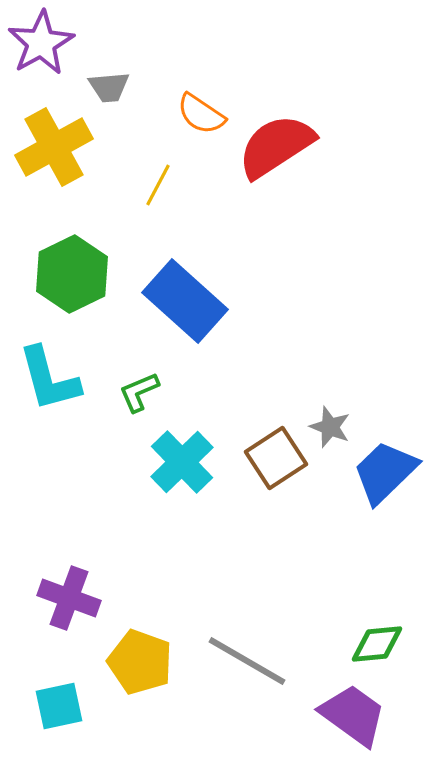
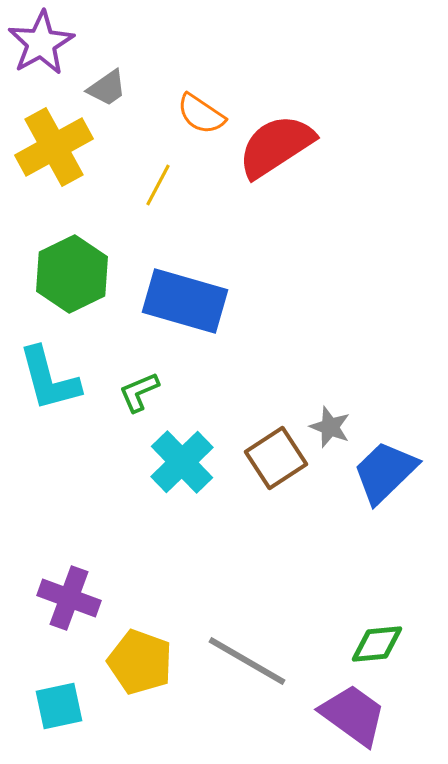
gray trapezoid: moved 2 px left, 1 px down; rotated 30 degrees counterclockwise
blue rectangle: rotated 26 degrees counterclockwise
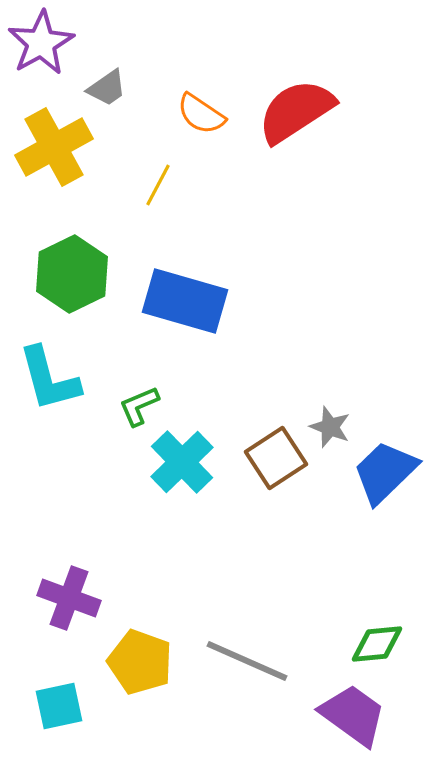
red semicircle: moved 20 px right, 35 px up
green L-shape: moved 14 px down
gray line: rotated 6 degrees counterclockwise
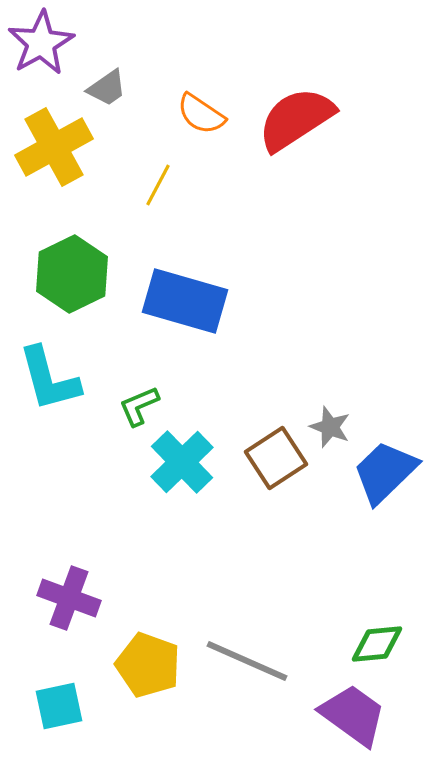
red semicircle: moved 8 px down
yellow pentagon: moved 8 px right, 3 px down
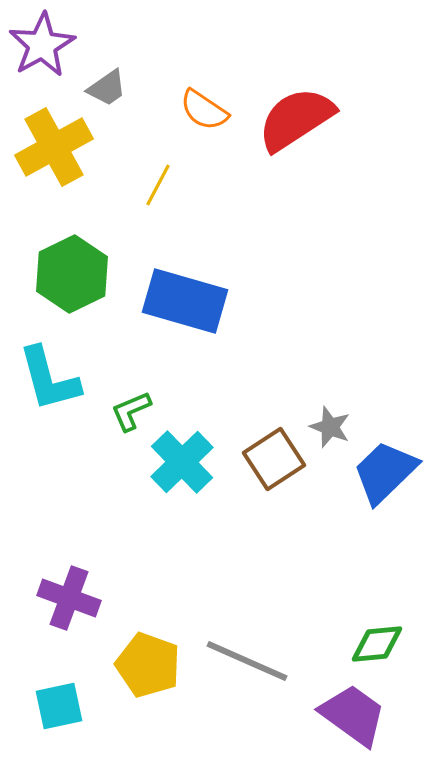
purple star: moved 1 px right, 2 px down
orange semicircle: moved 3 px right, 4 px up
green L-shape: moved 8 px left, 5 px down
brown square: moved 2 px left, 1 px down
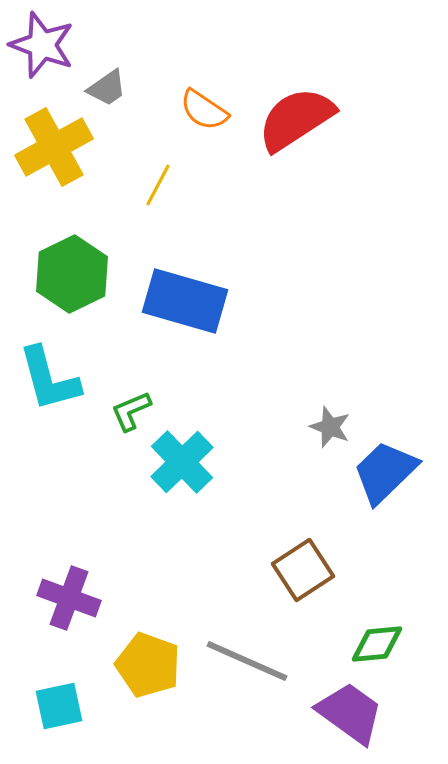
purple star: rotated 22 degrees counterclockwise
brown square: moved 29 px right, 111 px down
purple trapezoid: moved 3 px left, 2 px up
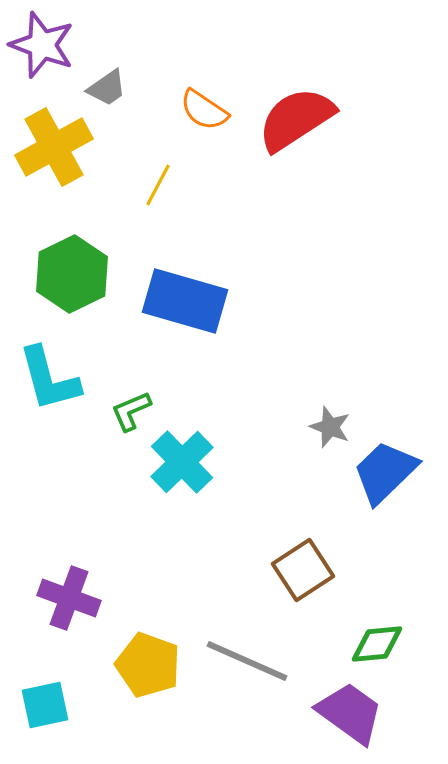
cyan square: moved 14 px left, 1 px up
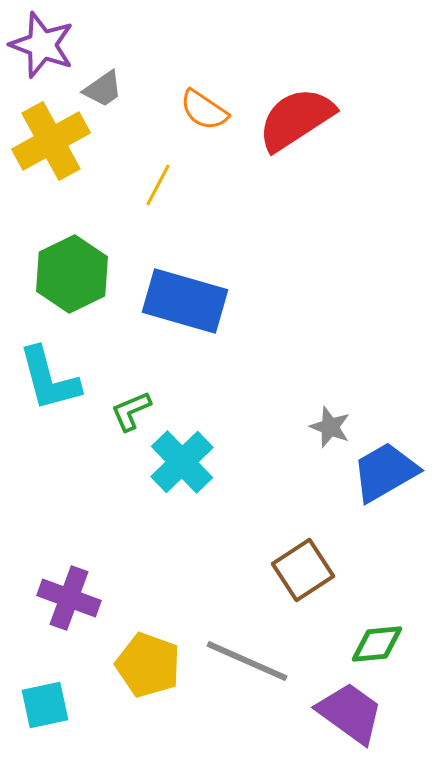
gray trapezoid: moved 4 px left, 1 px down
yellow cross: moved 3 px left, 6 px up
blue trapezoid: rotated 14 degrees clockwise
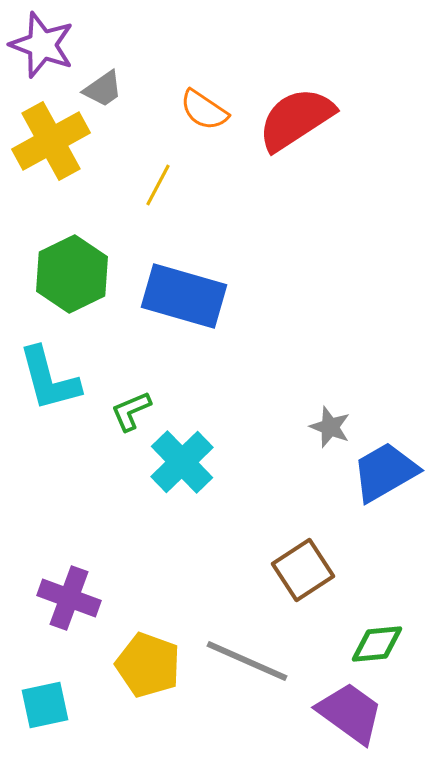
blue rectangle: moved 1 px left, 5 px up
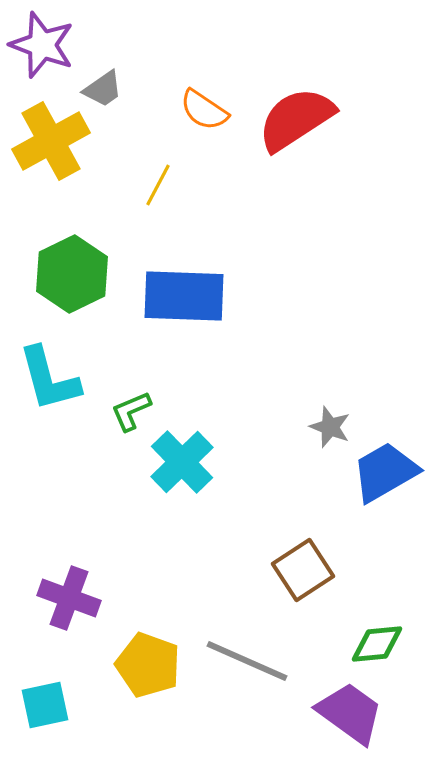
blue rectangle: rotated 14 degrees counterclockwise
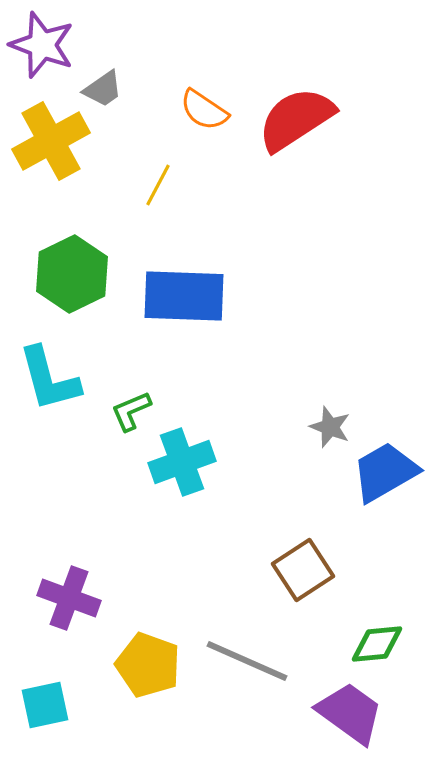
cyan cross: rotated 24 degrees clockwise
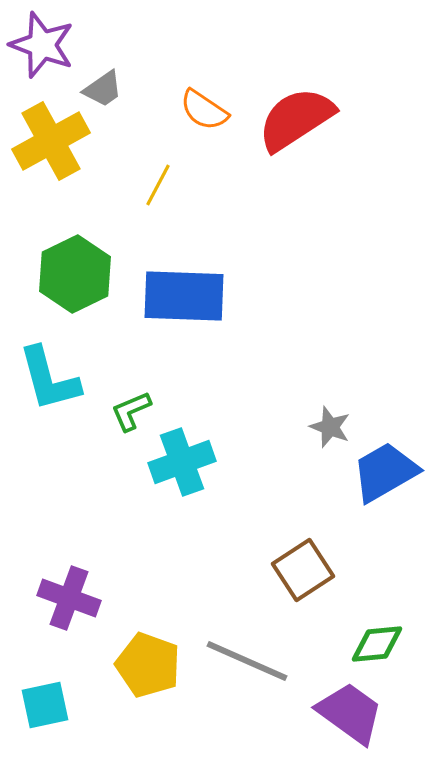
green hexagon: moved 3 px right
